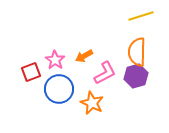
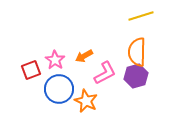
red square: moved 2 px up
orange star: moved 6 px left, 2 px up
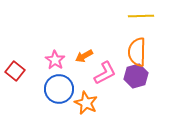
yellow line: rotated 15 degrees clockwise
red square: moved 16 px left, 1 px down; rotated 30 degrees counterclockwise
orange star: moved 2 px down
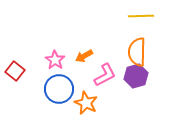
pink L-shape: moved 2 px down
